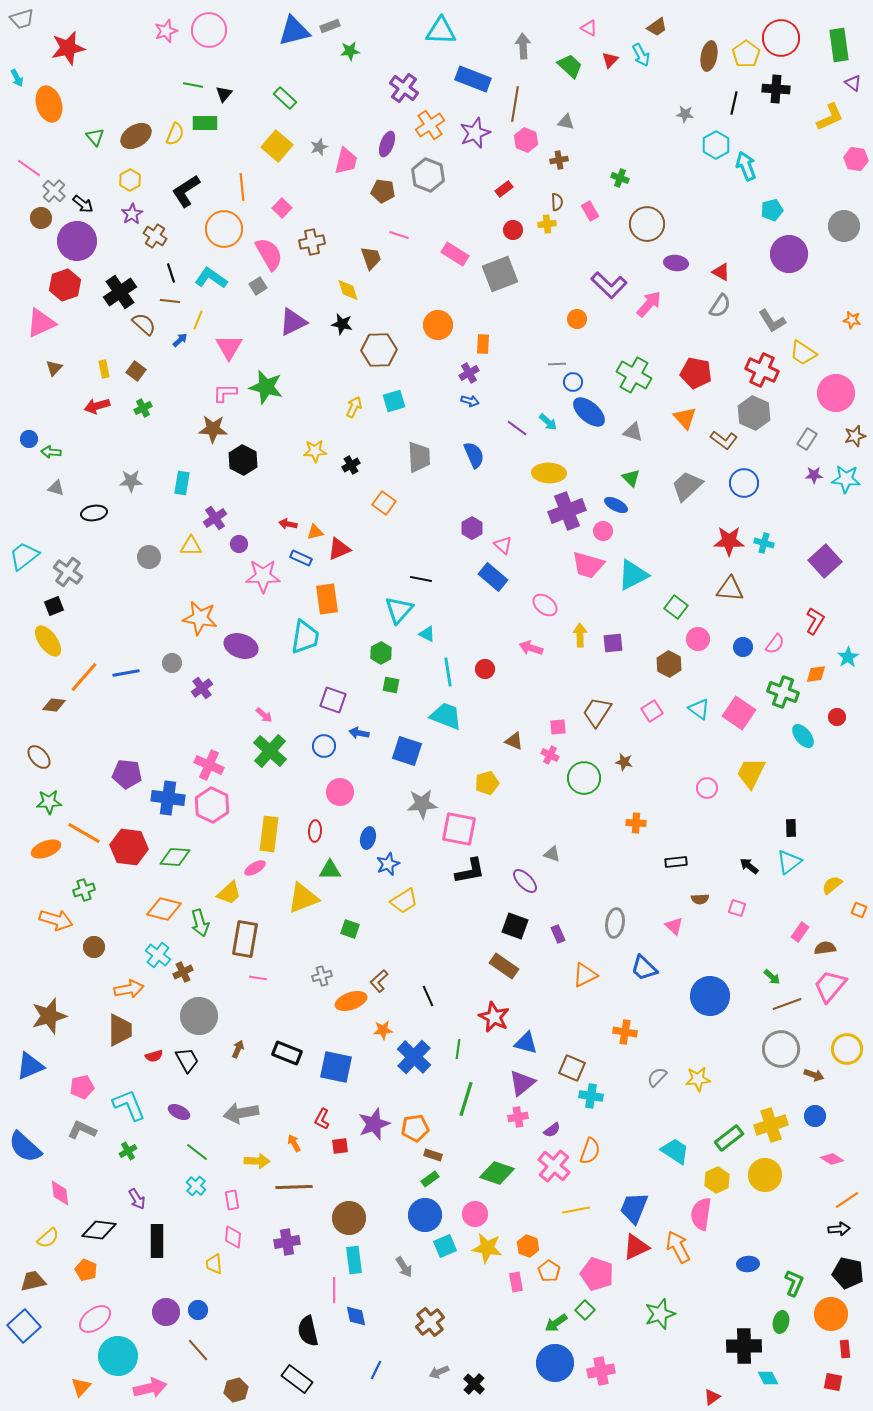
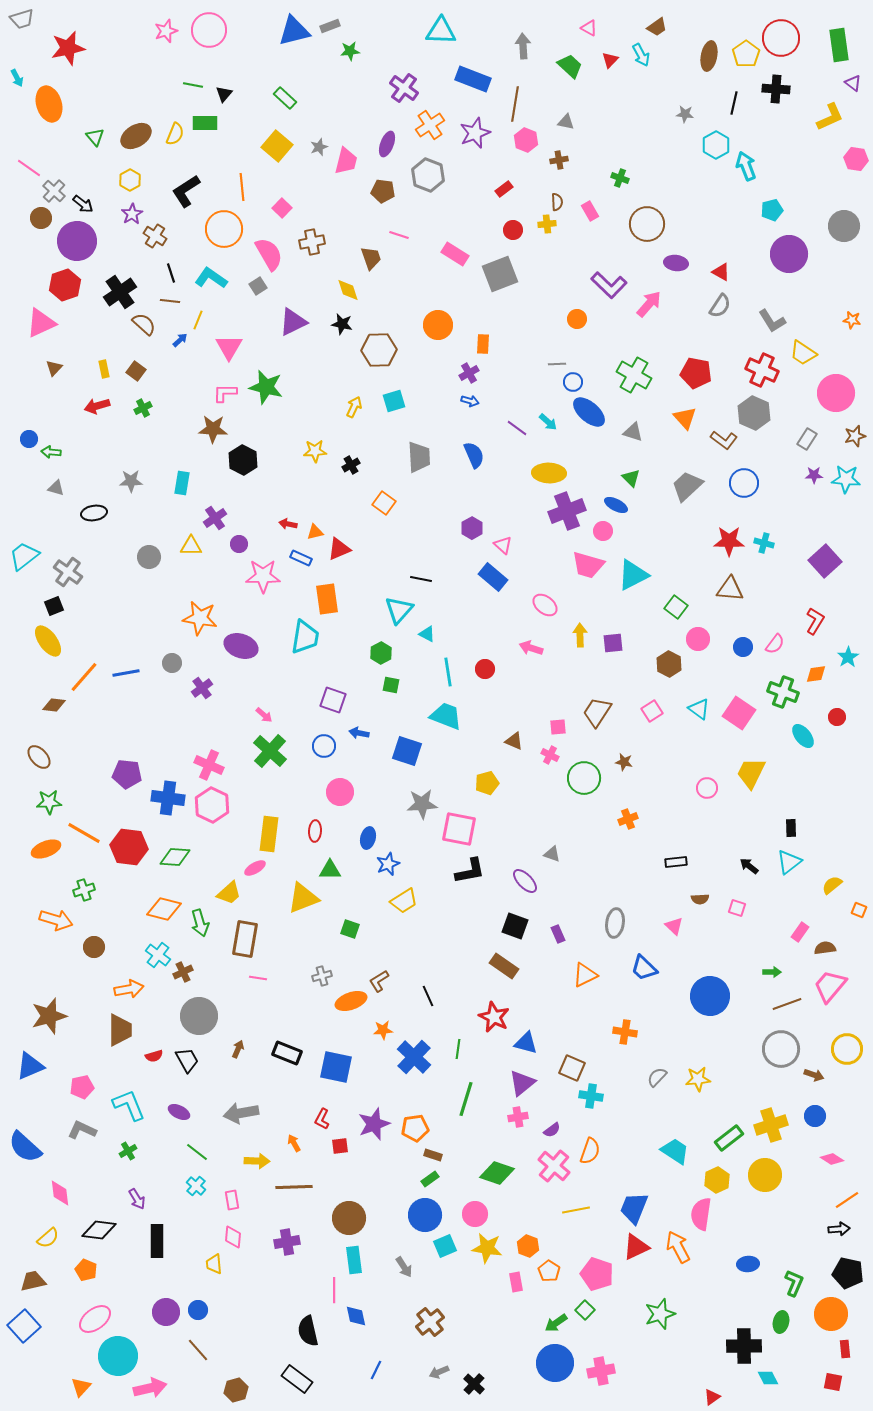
orange cross at (636, 823): moved 8 px left, 4 px up; rotated 24 degrees counterclockwise
green arrow at (772, 977): moved 5 px up; rotated 42 degrees counterclockwise
brown L-shape at (379, 981): rotated 10 degrees clockwise
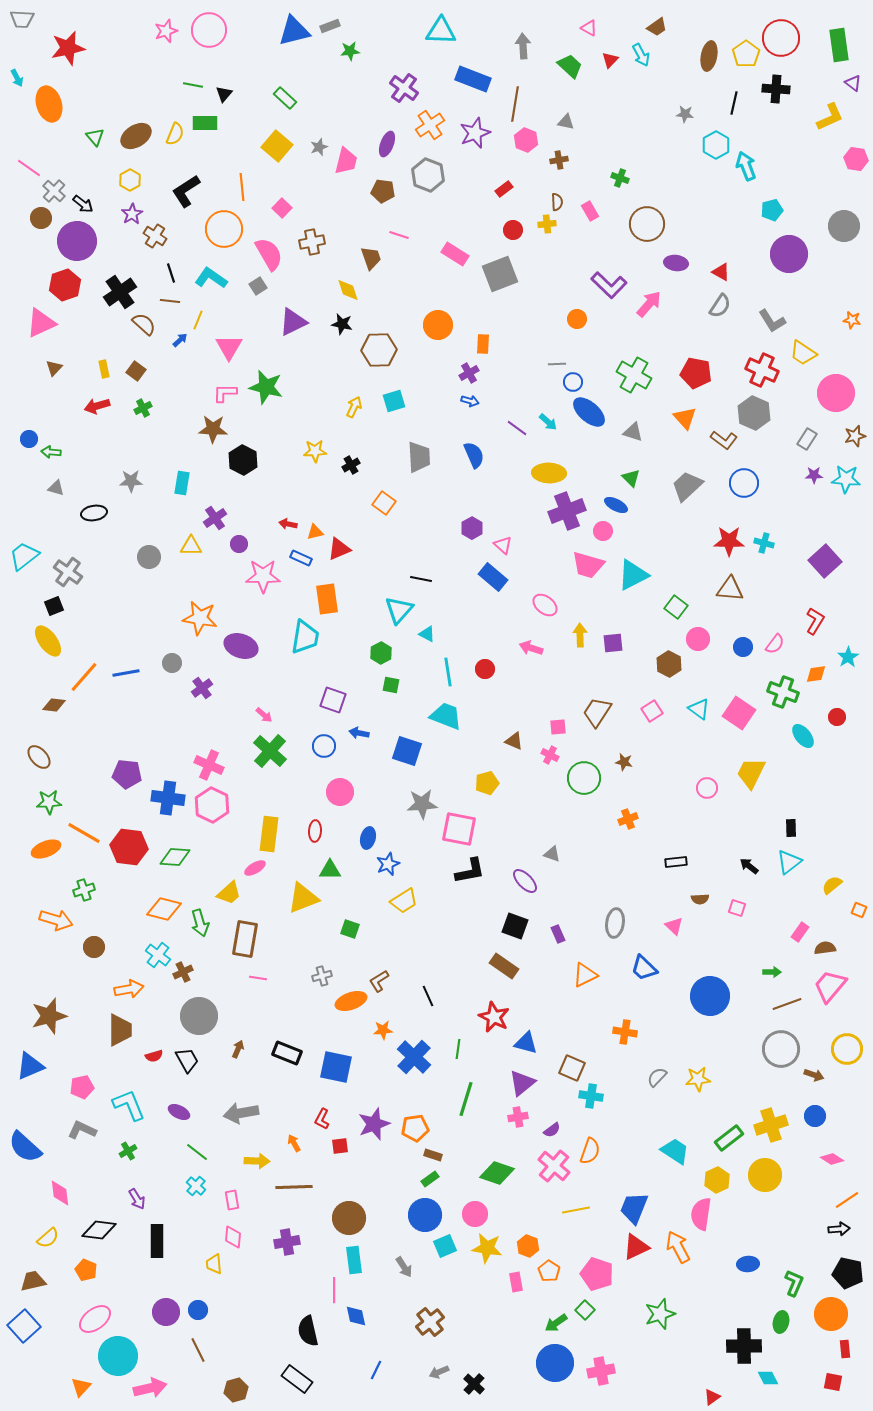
gray trapezoid at (22, 19): rotated 20 degrees clockwise
brown line at (198, 1350): rotated 15 degrees clockwise
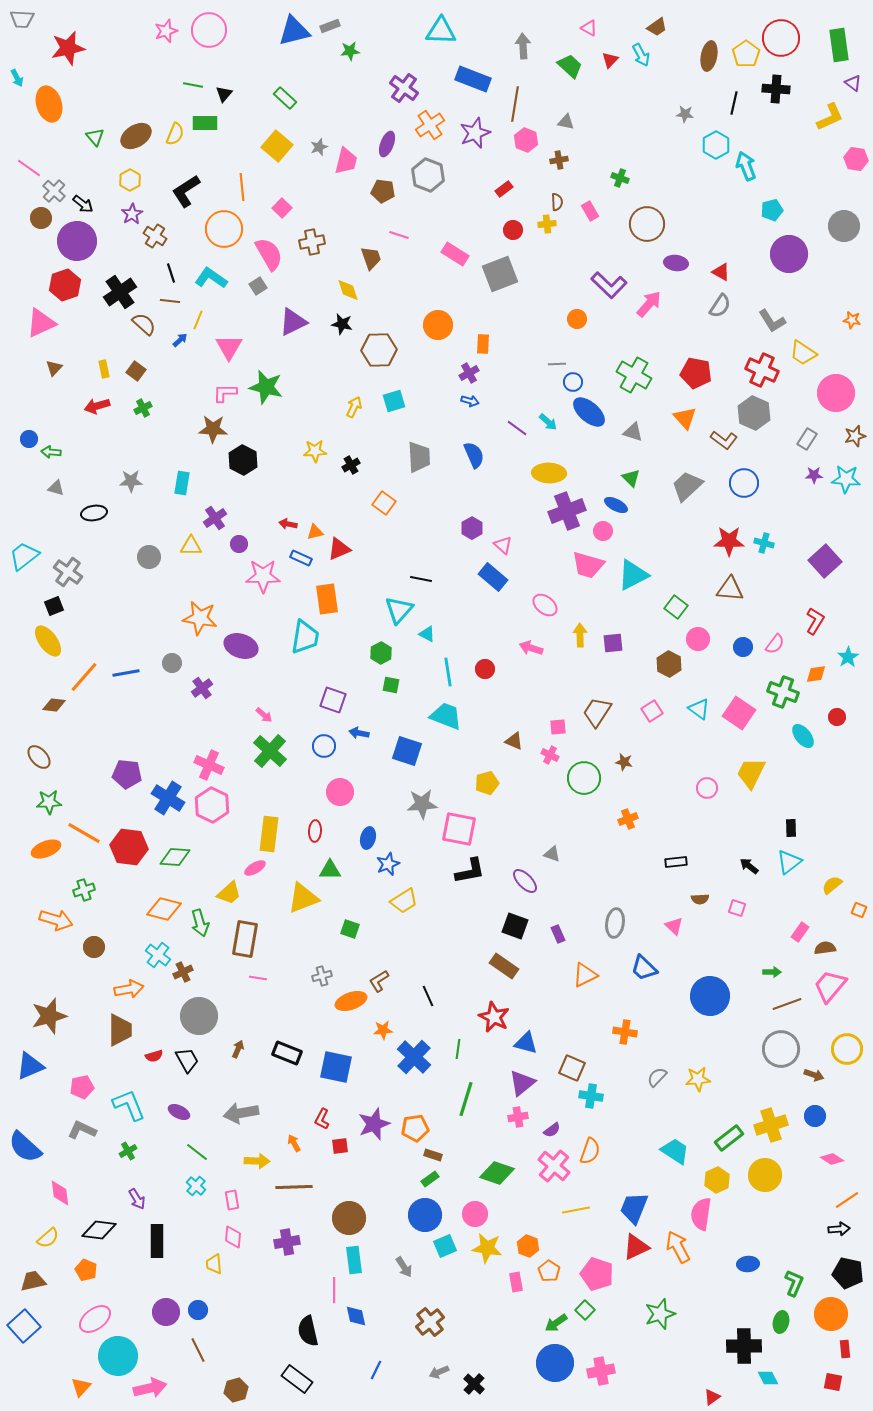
blue cross at (168, 798): rotated 24 degrees clockwise
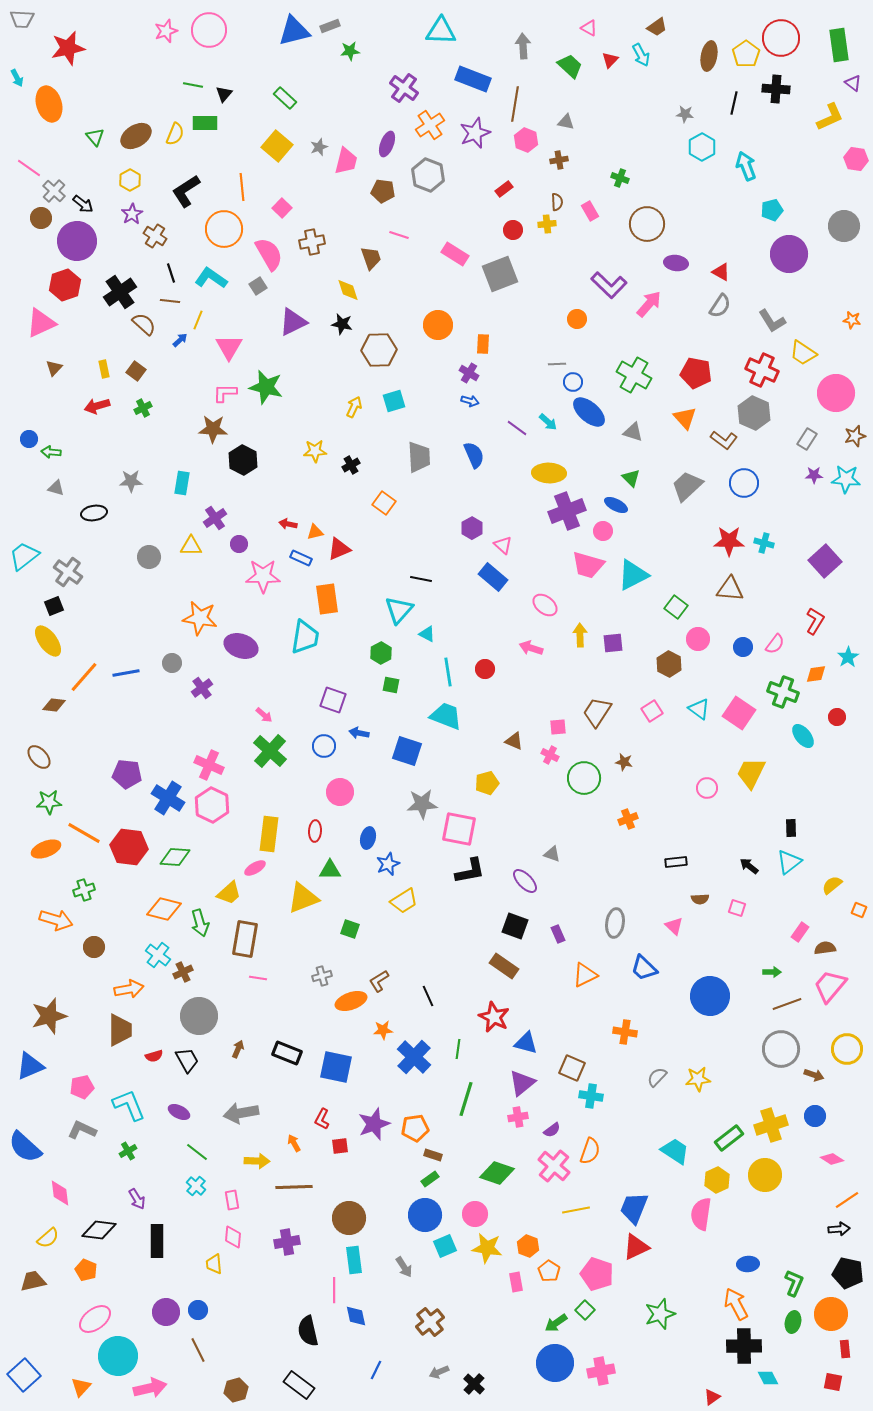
cyan hexagon at (716, 145): moved 14 px left, 2 px down
purple cross at (469, 373): rotated 30 degrees counterclockwise
orange arrow at (678, 1247): moved 58 px right, 57 px down
green ellipse at (781, 1322): moved 12 px right
blue square at (24, 1326): moved 49 px down
black rectangle at (297, 1379): moved 2 px right, 6 px down
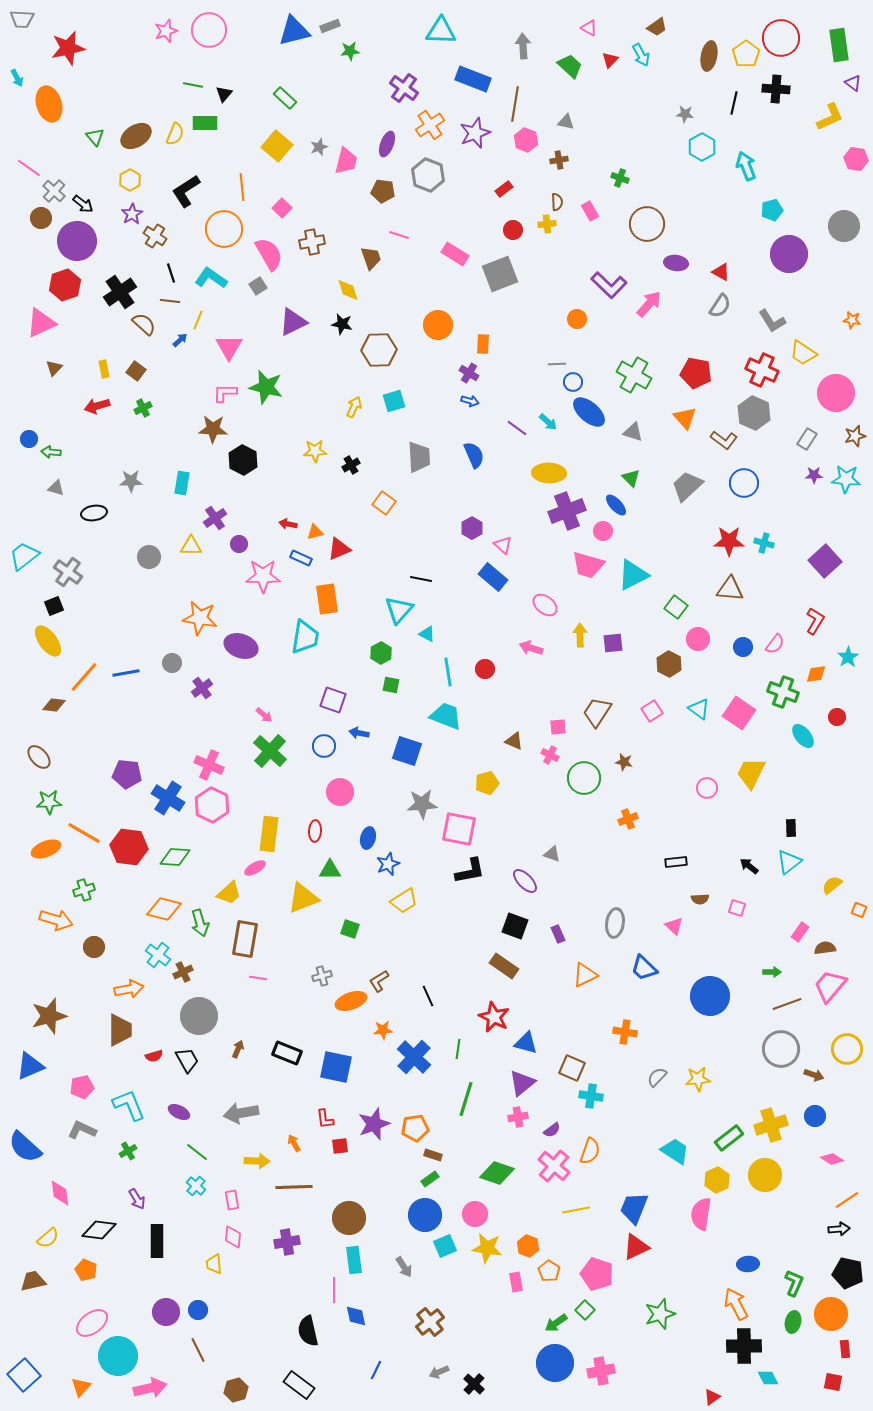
blue ellipse at (616, 505): rotated 20 degrees clockwise
red L-shape at (322, 1119): moved 3 px right; rotated 35 degrees counterclockwise
pink ellipse at (95, 1319): moved 3 px left, 4 px down
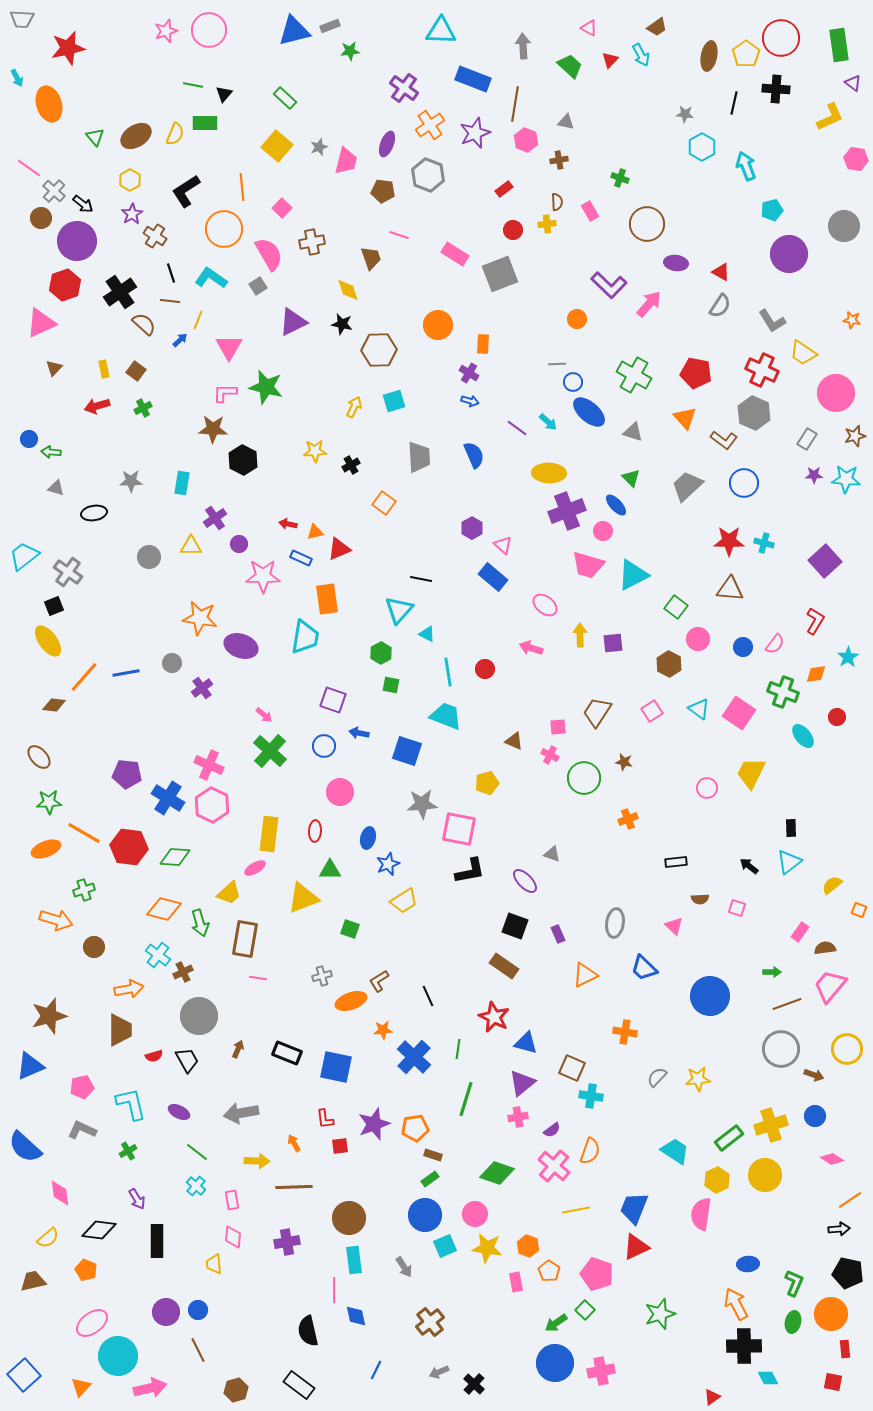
cyan L-shape at (129, 1105): moved 2 px right, 1 px up; rotated 9 degrees clockwise
orange line at (847, 1200): moved 3 px right
